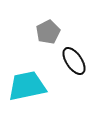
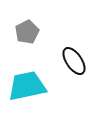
gray pentagon: moved 21 px left
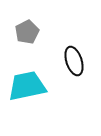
black ellipse: rotated 16 degrees clockwise
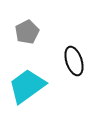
cyan trapezoid: rotated 24 degrees counterclockwise
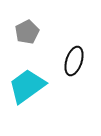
black ellipse: rotated 36 degrees clockwise
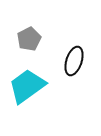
gray pentagon: moved 2 px right, 7 px down
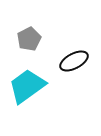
black ellipse: rotated 44 degrees clockwise
